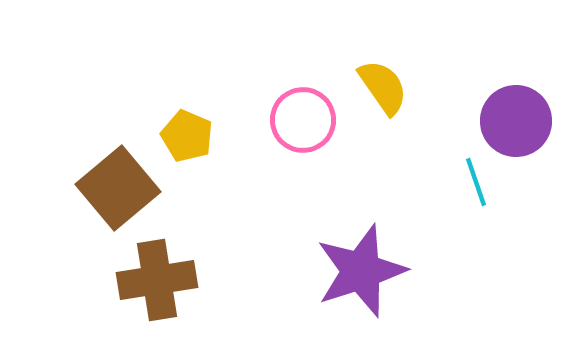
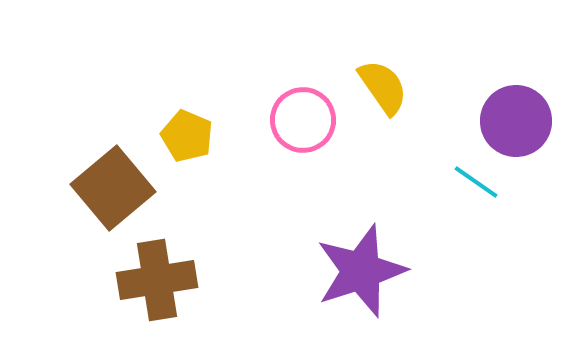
cyan line: rotated 36 degrees counterclockwise
brown square: moved 5 px left
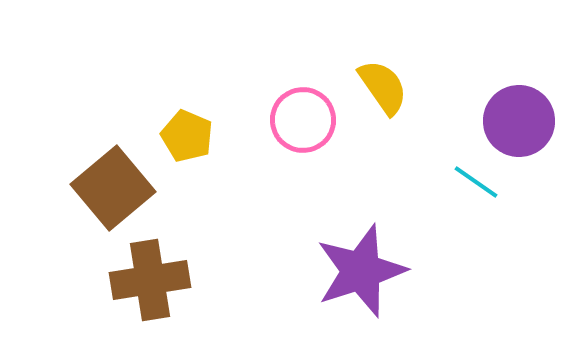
purple circle: moved 3 px right
brown cross: moved 7 px left
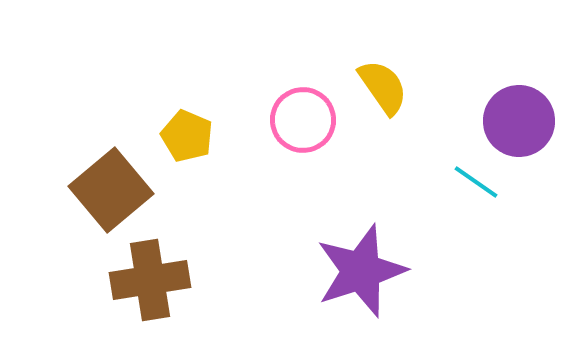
brown square: moved 2 px left, 2 px down
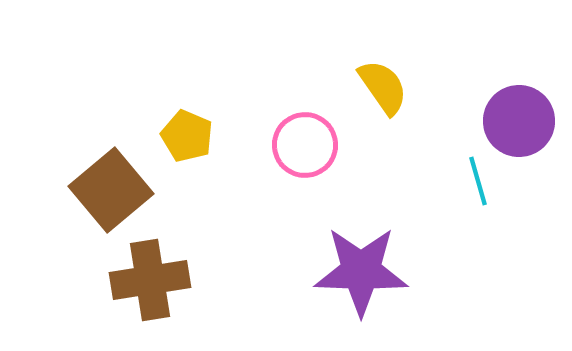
pink circle: moved 2 px right, 25 px down
cyan line: moved 2 px right, 1 px up; rotated 39 degrees clockwise
purple star: rotated 20 degrees clockwise
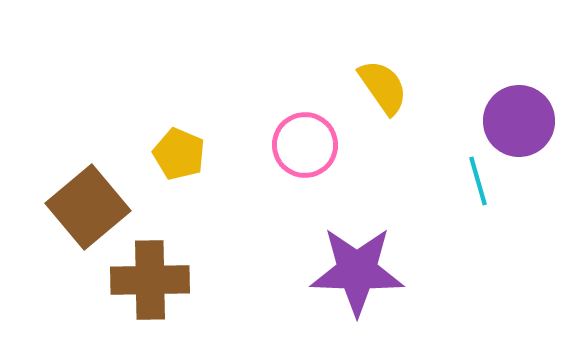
yellow pentagon: moved 8 px left, 18 px down
brown square: moved 23 px left, 17 px down
purple star: moved 4 px left
brown cross: rotated 8 degrees clockwise
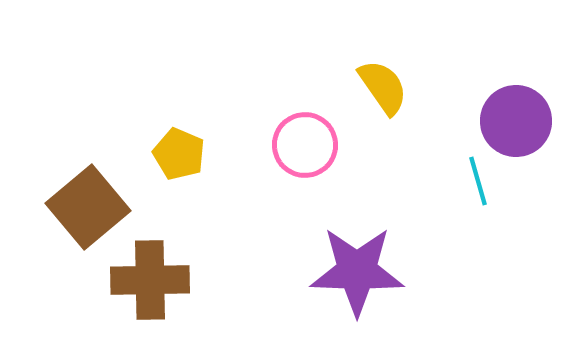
purple circle: moved 3 px left
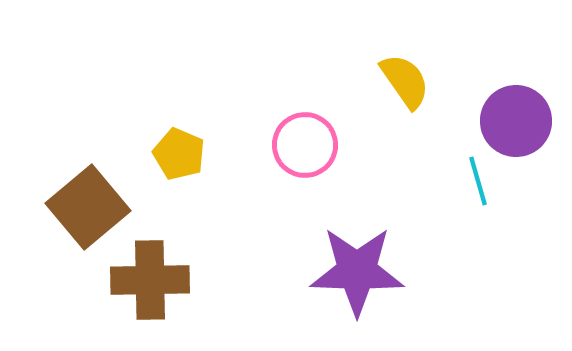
yellow semicircle: moved 22 px right, 6 px up
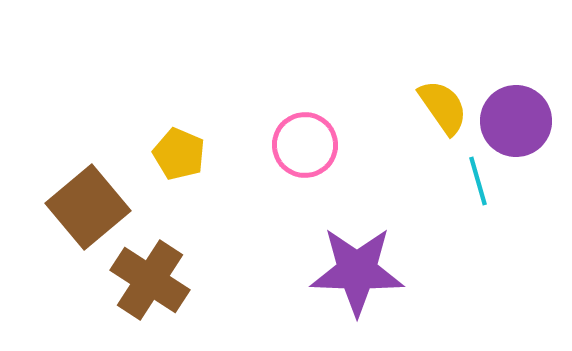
yellow semicircle: moved 38 px right, 26 px down
brown cross: rotated 34 degrees clockwise
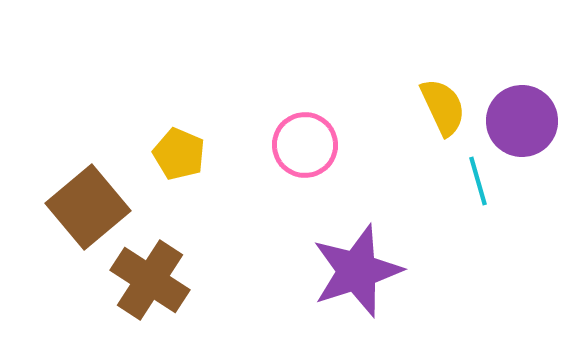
yellow semicircle: rotated 10 degrees clockwise
purple circle: moved 6 px right
purple star: rotated 20 degrees counterclockwise
